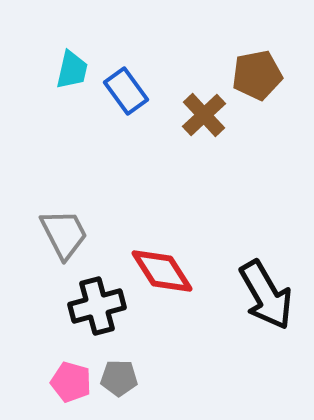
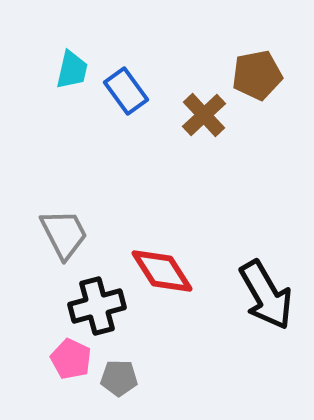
pink pentagon: moved 23 px up; rotated 9 degrees clockwise
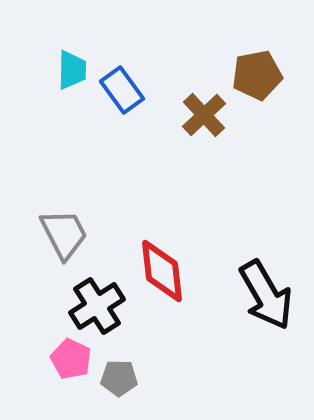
cyan trapezoid: rotated 12 degrees counterclockwise
blue rectangle: moved 4 px left, 1 px up
red diamond: rotated 26 degrees clockwise
black cross: rotated 18 degrees counterclockwise
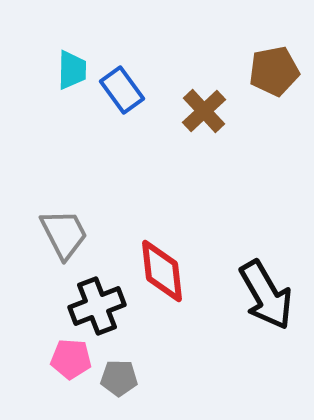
brown pentagon: moved 17 px right, 4 px up
brown cross: moved 4 px up
black cross: rotated 12 degrees clockwise
pink pentagon: rotated 21 degrees counterclockwise
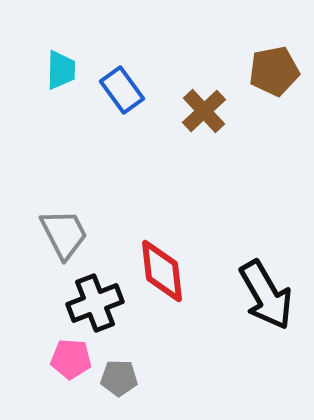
cyan trapezoid: moved 11 px left
black cross: moved 2 px left, 3 px up
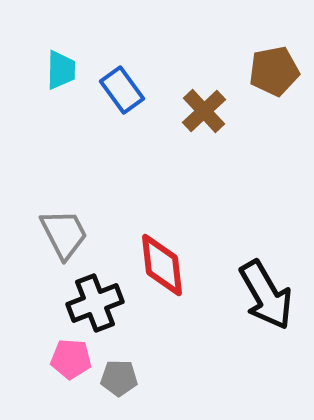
red diamond: moved 6 px up
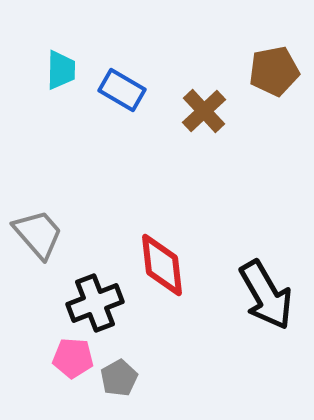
blue rectangle: rotated 24 degrees counterclockwise
gray trapezoid: moved 26 px left; rotated 14 degrees counterclockwise
pink pentagon: moved 2 px right, 1 px up
gray pentagon: rotated 30 degrees counterclockwise
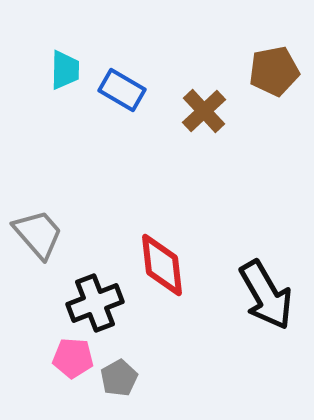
cyan trapezoid: moved 4 px right
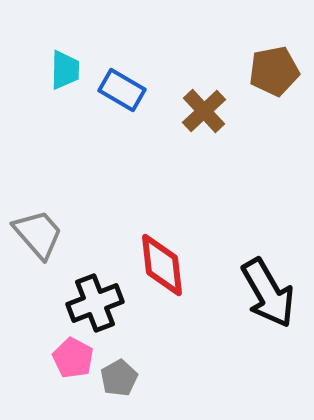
black arrow: moved 2 px right, 2 px up
pink pentagon: rotated 24 degrees clockwise
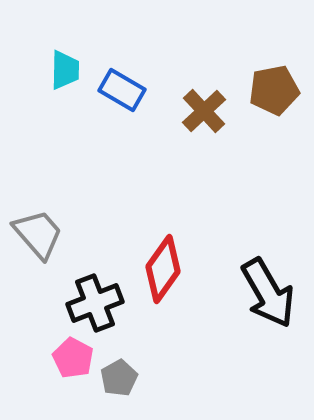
brown pentagon: moved 19 px down
red diamond: moved 1 px right, 4 px down; rotated 42 degrees clockwise
